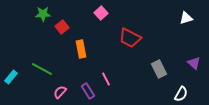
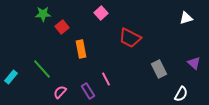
green line: rotated 20 degrees clockwise
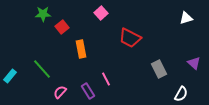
cyan rectangle: moved 1 px left, 1 px up
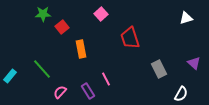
pink square: moved 1 px down
red trapezoid: rotated 45 degrees clockwise
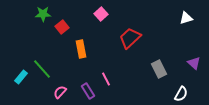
red trapezoid: rotated 65 degrees clockwise
cyan rectangle: moved 11 px right, 1 px down
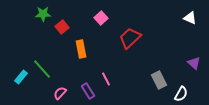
pink square: moved 4 px down
white triangle: moved 4 px right; rotated 40 degrees clockwise
gray rectangle: moved 11 px down
pink semicircle: moved 1 px down
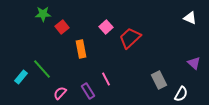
pink square: moved 5 px right, 9 px down
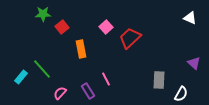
gray rectangle: rotated 30 degrees clockwise
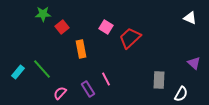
pink square: rotated 16 degrees counterclockwise
cyan rectangle: moved 3 px left, 5 px up
purple rectangle: moved 2 px up
